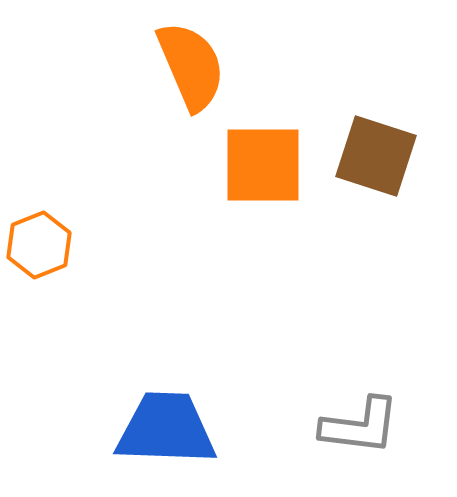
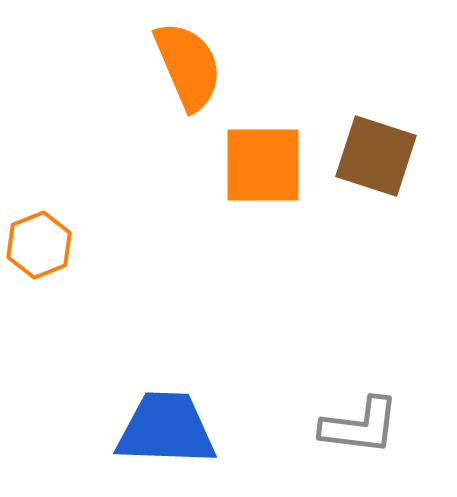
orange semicircle: moved 3 px left
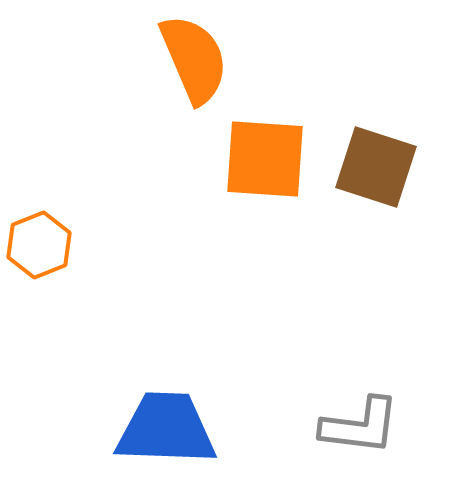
orange semicircle: moved 6 px right, 7 px up
brown square: moved 11 px down
orange square: moved 2 px right, 6 px up; rotated 4 degrees clockwise
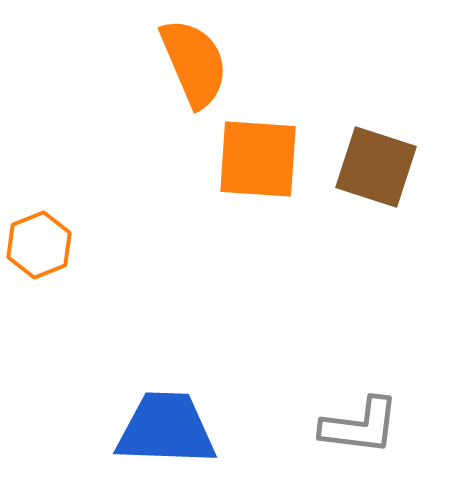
orange semicircle: moved 4 px down
orange square: moved 7 px left
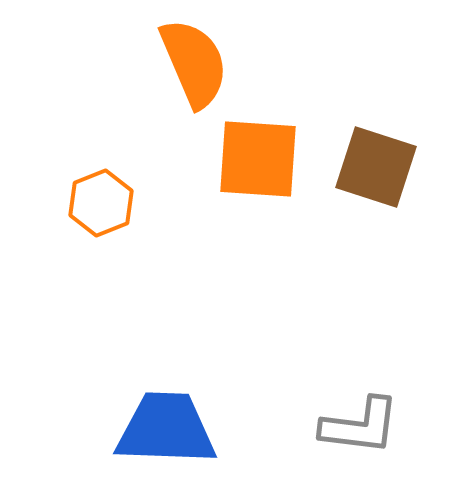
orange hexagon: moved 62 px right, 42 px up
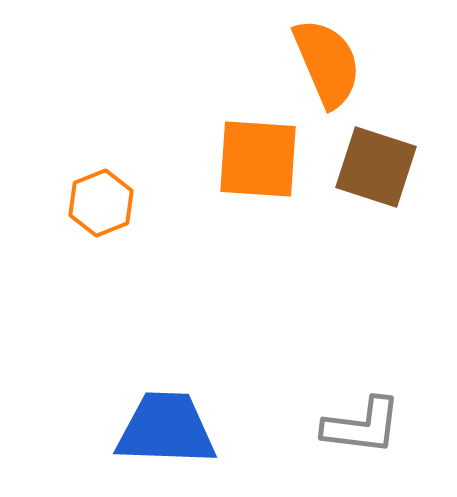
orange semicircle: moved 133 px right
gray L-shape: moved 2 px right
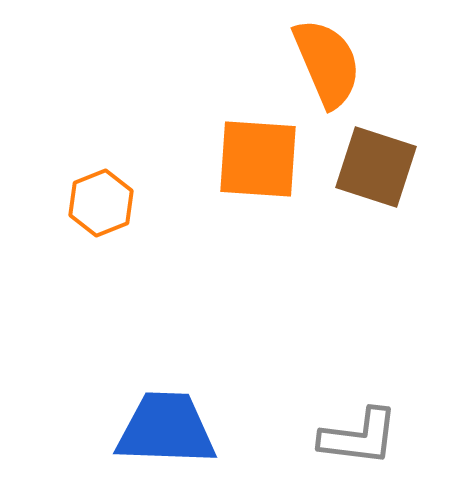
gray L-shape: moved 3 px left, 11 px down
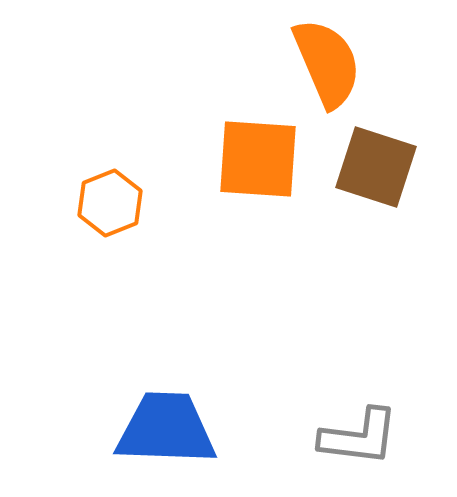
orange hexagon: moved 9 px right
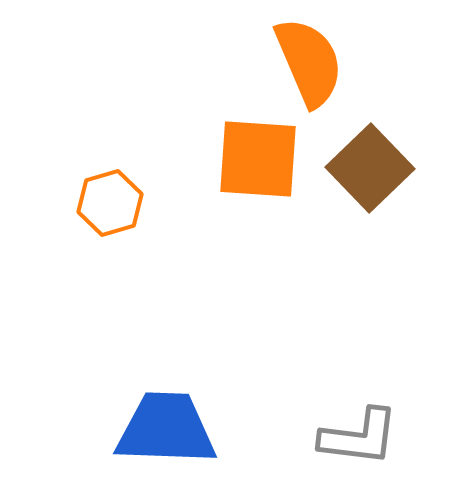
orange semicircle: moved 18 px left, 1 px up
brown square: moved 6 px left, 1 px down; rotated 28 degrees clockwise
orange hexagon: rotated 6 degrees clockwise
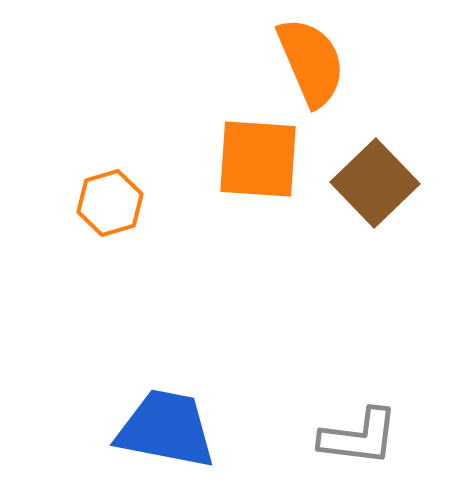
orange semicircle: moved 2 px right
brown square: moved 5 px right, 15 px down
blue trapezoid: rotated 9 degrees clockwise
